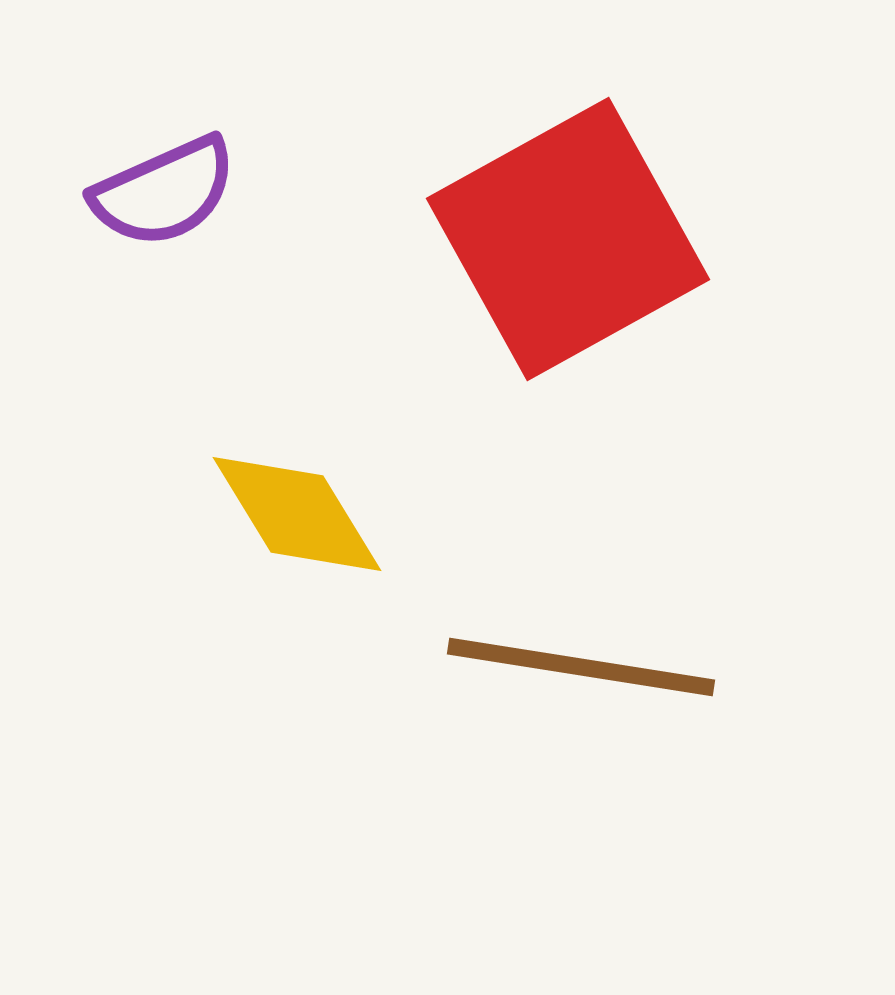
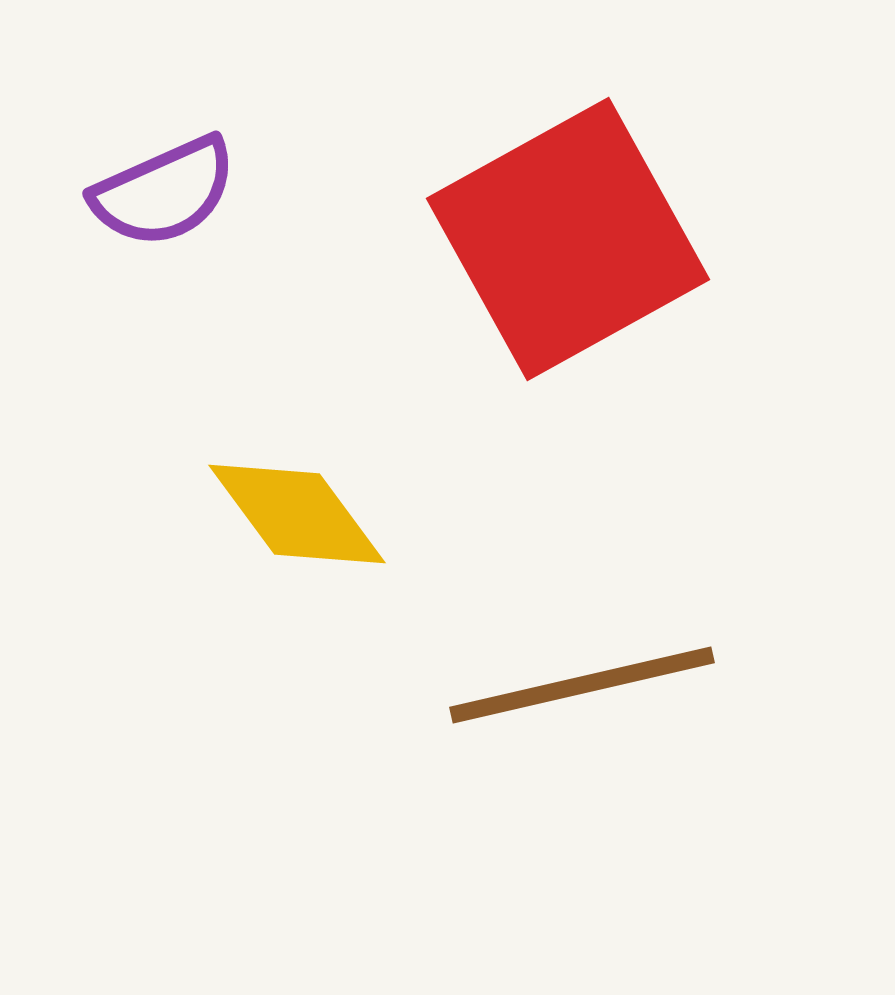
yellow diamond: rotated 5 degrees counterclockwise
brown line: moved 1 px right, 18 px down; rotated 22 degrees counterclockwise
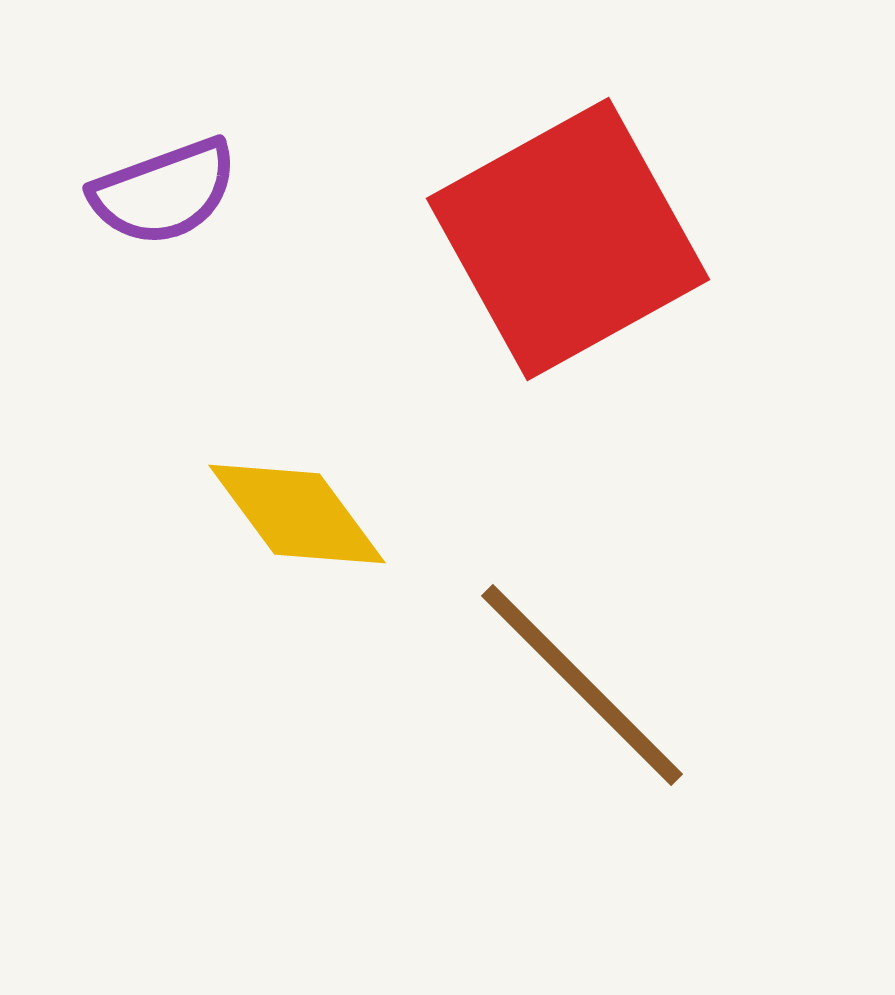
purple semicircle: rotated 4 degrees clockwise
brown line: rotated 58 degrees clockwise
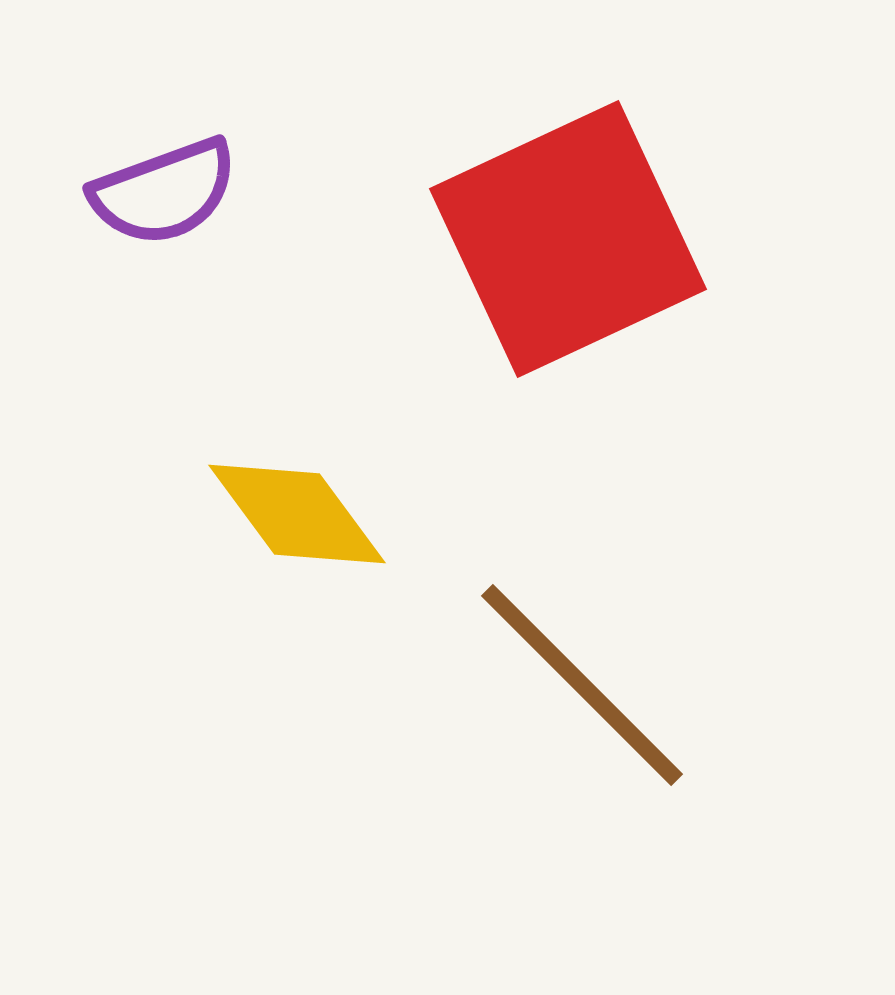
red square: rotated 4 degrees clockwise
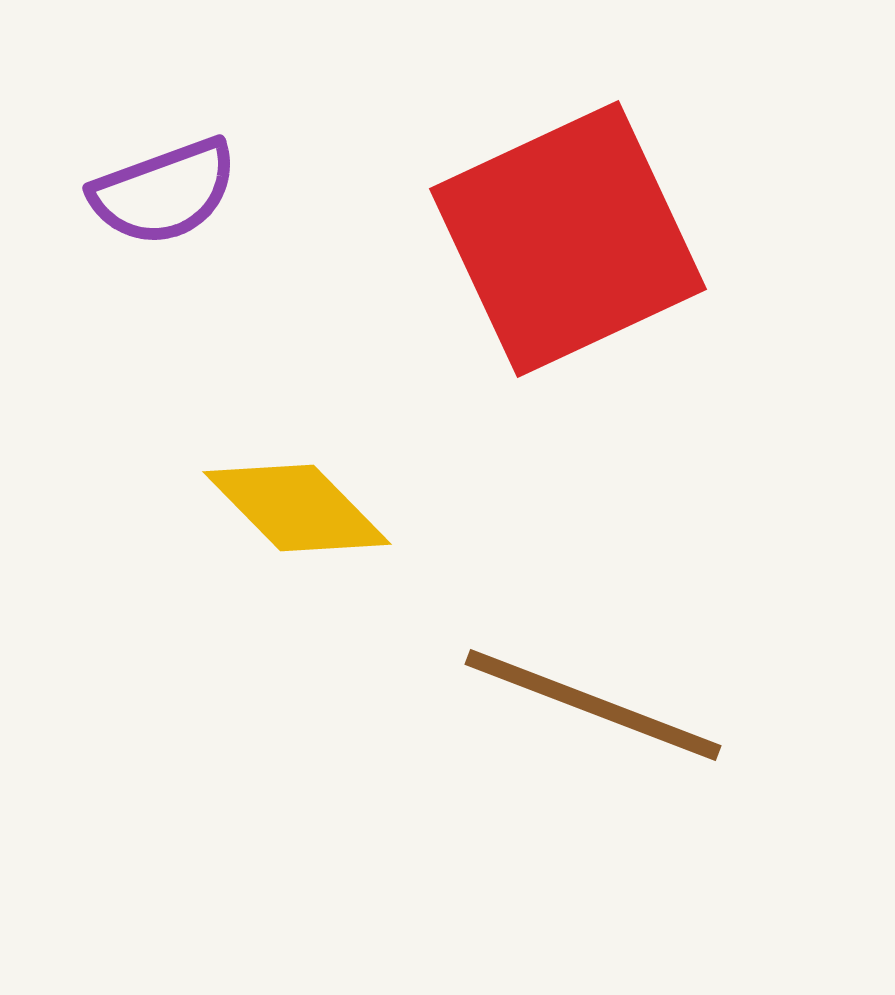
yellow diamond: moved 6 px up; rotated 8 degrees counterclockwise
brown line: moved 11 px right, 20 px down; rotated 24 degrees counterclockwise
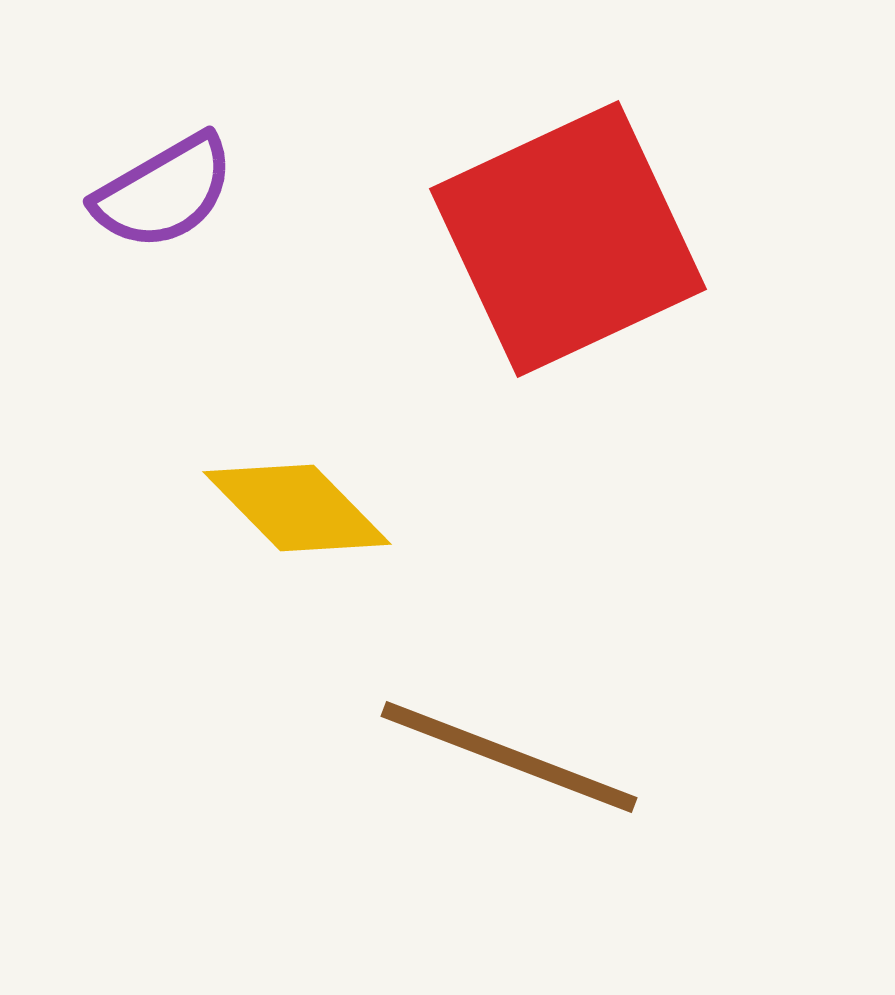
purple semicircle: rotated 10 degrees counterclockwise
brown line: moved 84 px left, 52 px down
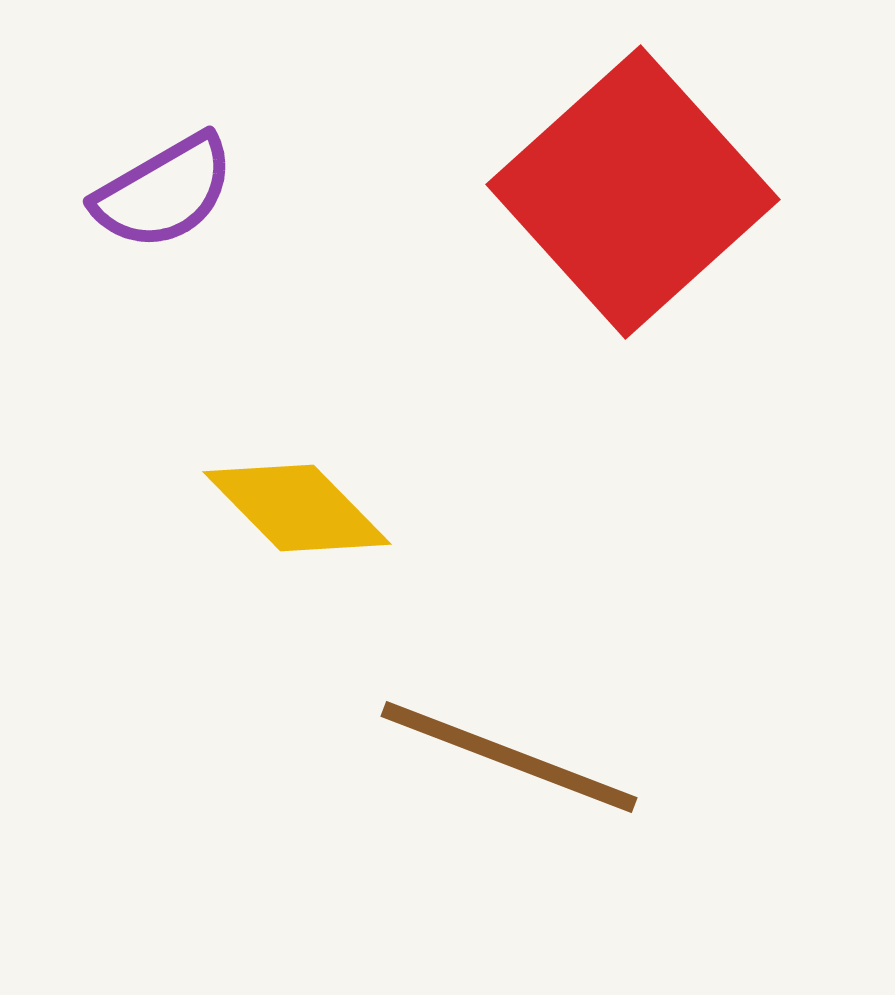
red square: moved 65 px right, 47 px up; rotated 17 degrees counterclockwise
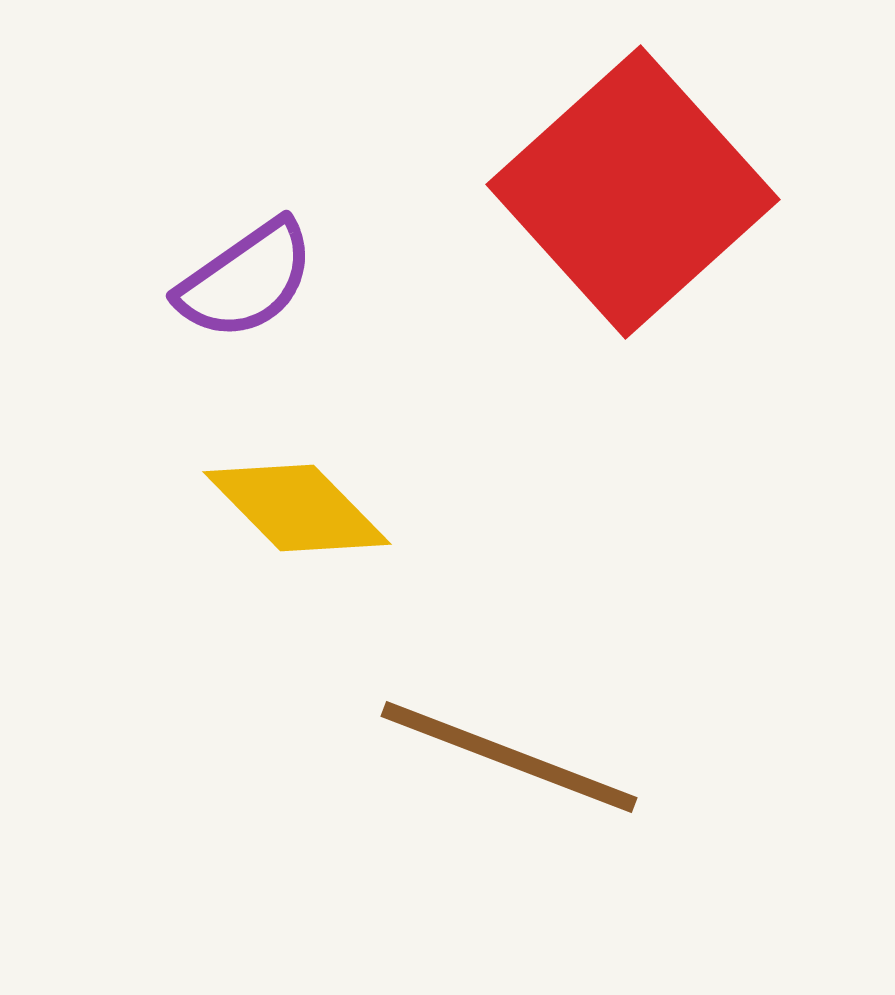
purple semicircle: moved 82 px right, 88 px down; rotated 5 degrees counterclockwise
